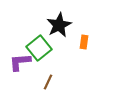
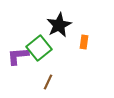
purple L-shape: moved 2 px left, 6 px up
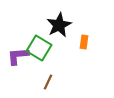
green square: rotated 20 degrees counterclockwise
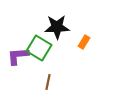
black star: moved 2 px left, 2 px down; rotated 25 degrees clockwise
orange rectangle: rotated 24 degrees clockwise
brown line: rotated 14 degrees counterclockwise
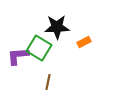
orange rectangle: rotated 32 degrees clockwise
